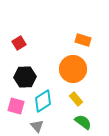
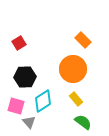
orange rectangle: rotated 28 degrees clockwise
gray triangle: moved 8 px left, 4 px up
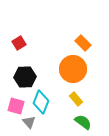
orange rectangle: moved 3 px down
cyan diamond: moved 2 px left, 1 px down; rotated 35 degrees counterclockwise
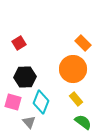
pink square: moved 3 px left, 4 px up
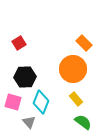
orange rectangle: moved 1 px right
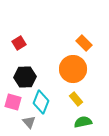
green semicircle: rotated 48 degrees counterclockwise
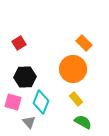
green semicircle: rotated 42 degrees clockwise
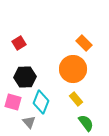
green semicircle: moved 3 px right, 1 px down; rotated 24 degrees clockwise
